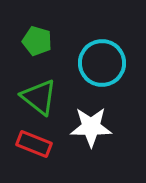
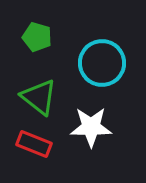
green pentagon: moved 4 px up
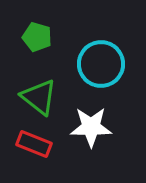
cyan circle: moved 1 px left, 1 px down
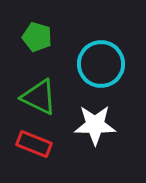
green triangle: rotated 12 degrees counterclockwise
white star: moved 4 px right, 2 px up
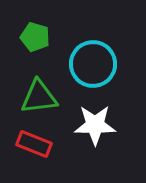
green pentagon: moved 2 px left
cyan circle: moved 8 px left
green triangle: rotated 33 degrees counterclockwise
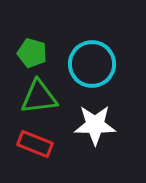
green pentagon: moved 3 px left, 16 px down
cyan circle: moved 1 px left
red rectangle: moved 1 px right
